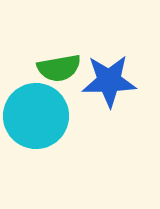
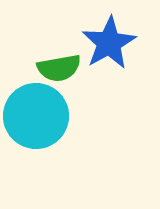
blue star: moved 38 px up; rotated 28 degrees counterclockwise
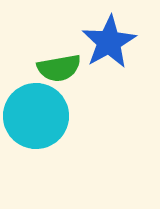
blue star: moved 1 px up
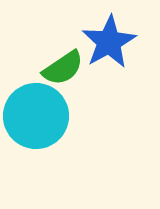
green semicircle: moved 4 px right; rotated 24 degrees counterclockwise
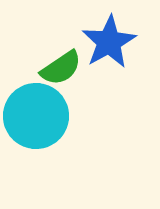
green semicircle: moved 2 px left
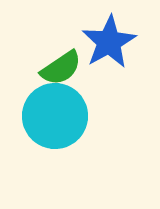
cyan circle: moved 19 px right
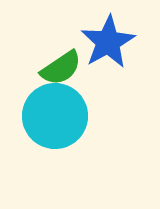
blue star: moved 1 px left
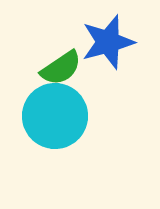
blue star: rotated 14 degrees clockwise
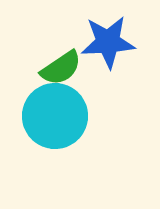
blue star: rotated 12 degrees clockwise
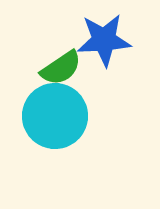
blue star: moved 4 px left, 2 px up
